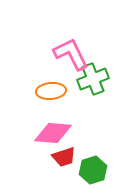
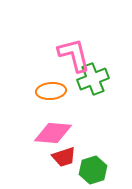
pink L-shape: moved 3 px right, 1 px down; rotated 12 degrees clockwise
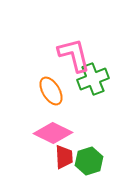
orange ellipse: rotated 64 degrees clockwise
pink diamond: rotated 21 degrees clockwise
red trapezoid: rotated 75 degrees counterclockwise
green hexagon: moved 4 px left, 9 px up
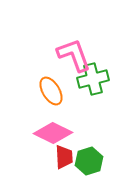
pink L-shape: rotated 6 degrees counterclockwise
green cross: rotated 8 degrees clockwise
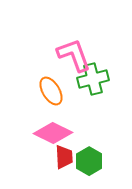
green hexagon: rotated 12 degrees counterclockwise
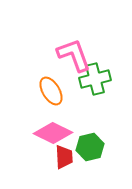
green cross: moved 2 px right
green hexagon: moved 1 px right, 14 px up; rotated 16 degrees clockwise
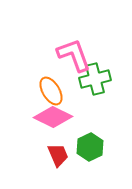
pink diamond: moved 16 px up
green hexagon: rotated 12 degrees counterclockwise
red trapezoid: moved 6 px left, 2 px up; rotated 20 degrees counterclockwise
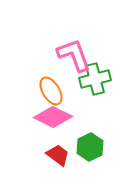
red trapezoid: rotated 30 degrees counterclockwise
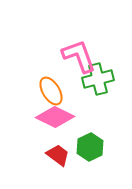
pink L-shape: moved 5 px right, 1 px down
green cross: moved 3 px right
pink diamond: moved 2 px right
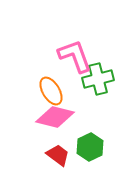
pink L-shape: moved 4 px left
pink diamond: rotated 12 degrees counterclockwise
